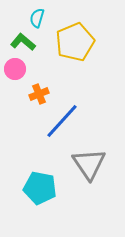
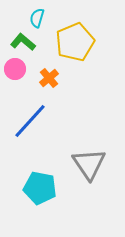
orange cross: moved 10 px right, 16 px up; rotated 18 degrees counterclockwise
blue line: moved 32 px left
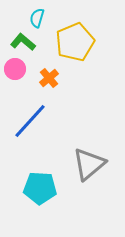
gray triangle: rotated 24 degrees clockwise
cyan pentagon: rotated 8 degrees counterclockwise
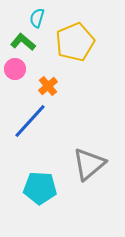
orange cross: moved 1 px left, 8 px down
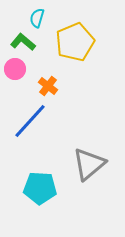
orange cross: rotated 12 degrees counterclockwise
